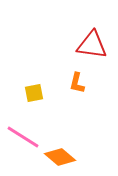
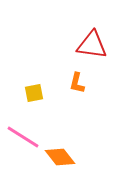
orange diamond: rotated 12 degrees clockwise
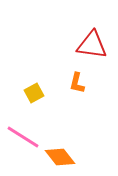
yellow square: rotated 18 degrees counterclockwise
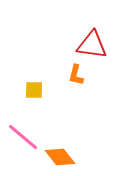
orange L-shape: moved 1 px left, 8 px up
yellow square: moved 3 px up; rotated 30 degrees clockwise
pink line: rotated 8 degrees clockwise
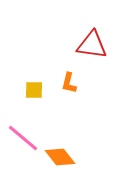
orange L-shape: moved 7 px left, 8 px down
pink line: moved 1 px down
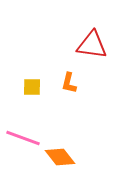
yellow square: moved 2 px left, 3 px up
pink line: rotated 20 degrees counterclockwise
